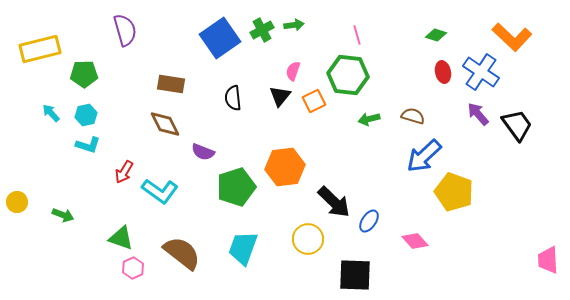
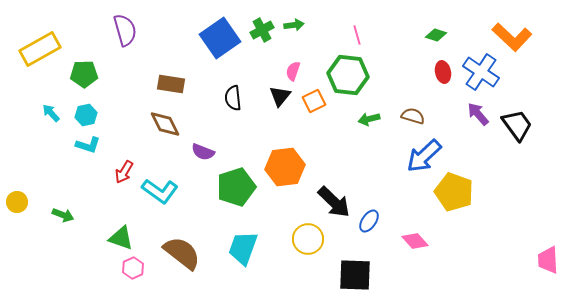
yellow rectangle at (40, 49): rotated 15 degrees counterclockwise
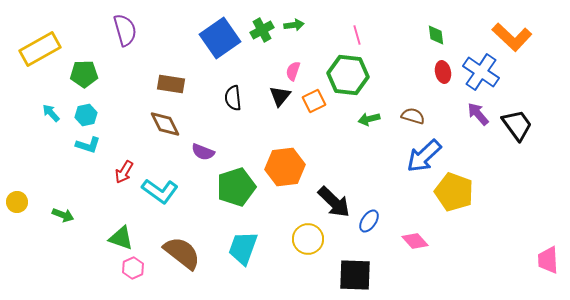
green diamond at (436, 35): rotated 65 degrees clockwise
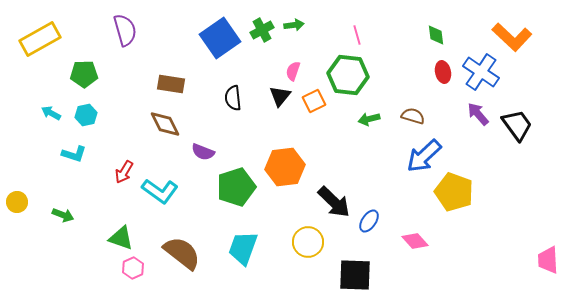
yellow rectangle at (40, 49): moved 10 px up
cyan arrow at (51, 113): rotated 18 degrees counterclockwise
cyan L-shape at (88, 145): moved 14 px left, 9 px down
yellow circle at (308, 239): moved 3 px down
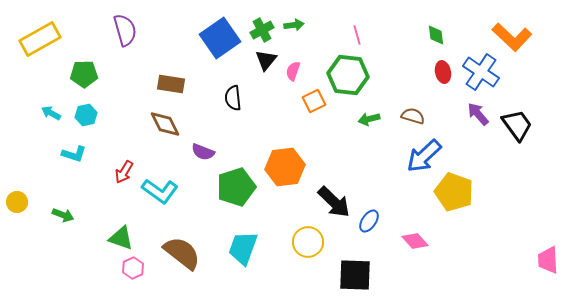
black triangle at (280, 96): moved 14 px left, 36 px up
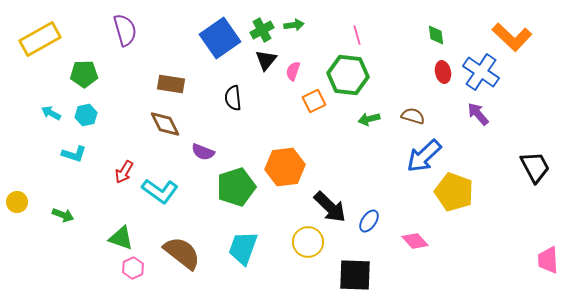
black trapezoid at (517, 125): moved 18 px right, 42 px down; rotated 8 degrees clockwise
black arrow at (334, 202): moved 4 px left, 5 px down
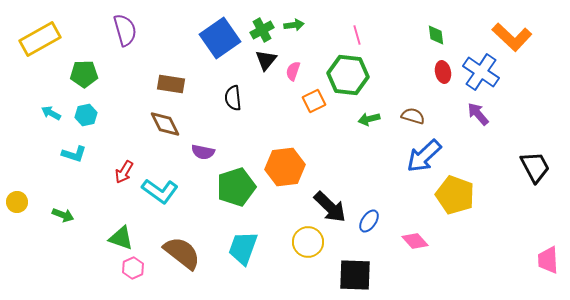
purple semicircle at (203, 152): rotated 10 degrees counterclockwise
yellow pentagon at (454, 192): moved 1 px right, 3 px down
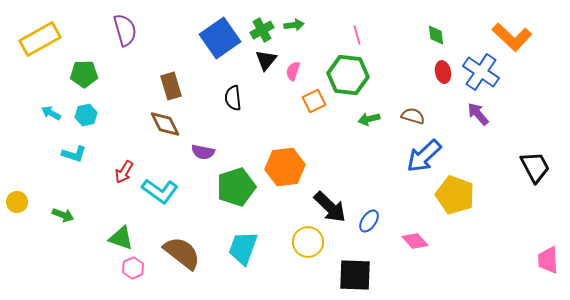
brown rectangle at (171, 84): moved 2 px down; rotated 64 degrees clockwise
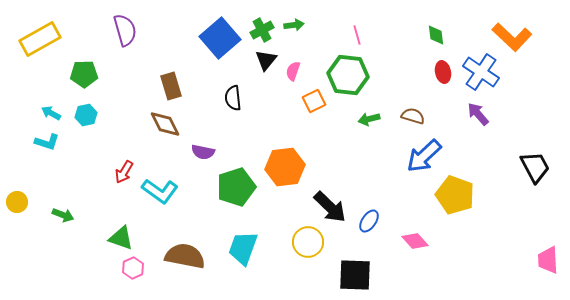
blue square at (220, 38): rotated 6 degrees counterclockwise
cyan L-shape at (74, 154): moved 27 px left, 12 px up
brown semicircle at (182, 253): moved 3 px right, 3 px down; rotated 27 degrees counterclockwise
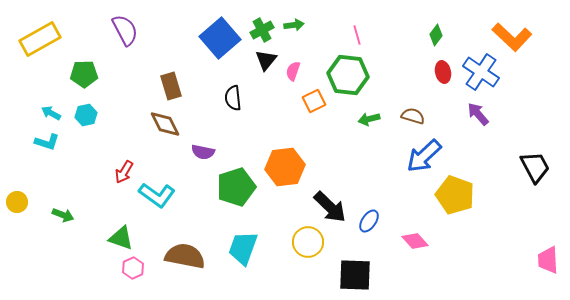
purple semicircle at (125, 30): rotated 12 degrees counterclockwise
green diamond at (436, 35): rotated 45 degrees clockwise
cyan L-shape at (160, 191): moved 3 px left, 4 px down
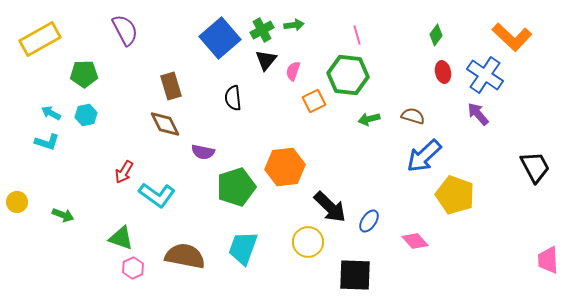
blue cross at (481, 72): moved 4 px right, 3 px down
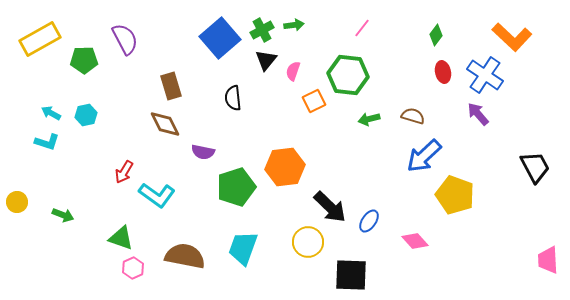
purple semicircle at (125, 30): moved 9 px down
pink line at (357, 35): moved 5 px right, 7 px up; rotated 54 degrees clockwise
green pentagon at (84, 74): moved 14 px up
black square at (355, 275): moved 4 px left
